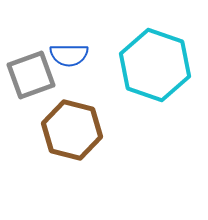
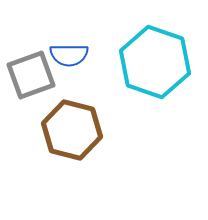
cyan hexagon: moved 3 px up
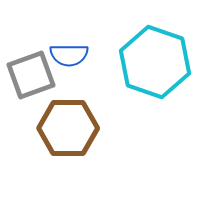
brown hexagon: moved 4 px left, 2 px up; rotated 14 degrees counterclockwise
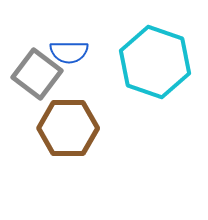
blue semicircle: moved 3 px up
gray square: moved 6 px right, 1 px up; rotated 33 degrees counterclockwise
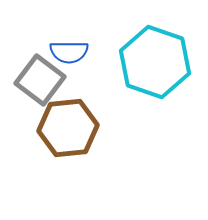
gray square: moved 3 px right, 6 px down
brown hexagon: rotated 6 degrees counterclockwise
